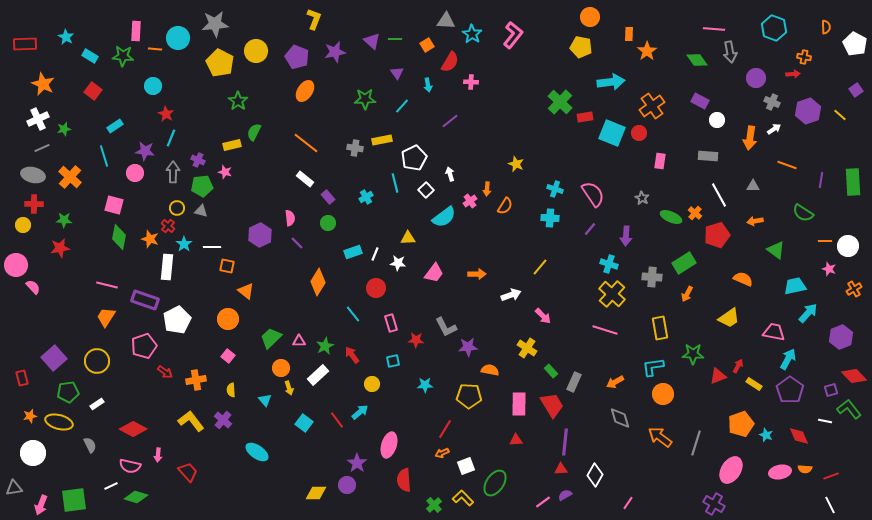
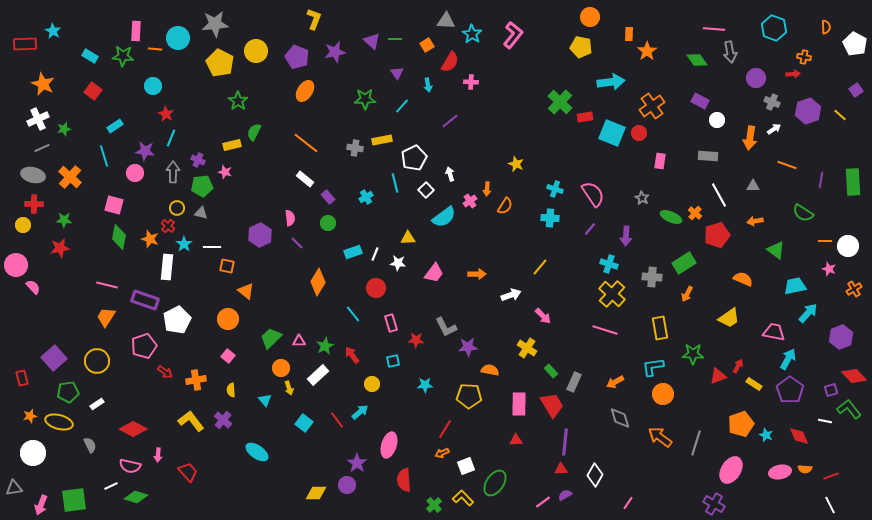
cyan star at (66, 37): moved 13 px left, 6 px up
gray triangle at (201, 211): moved 2 px down
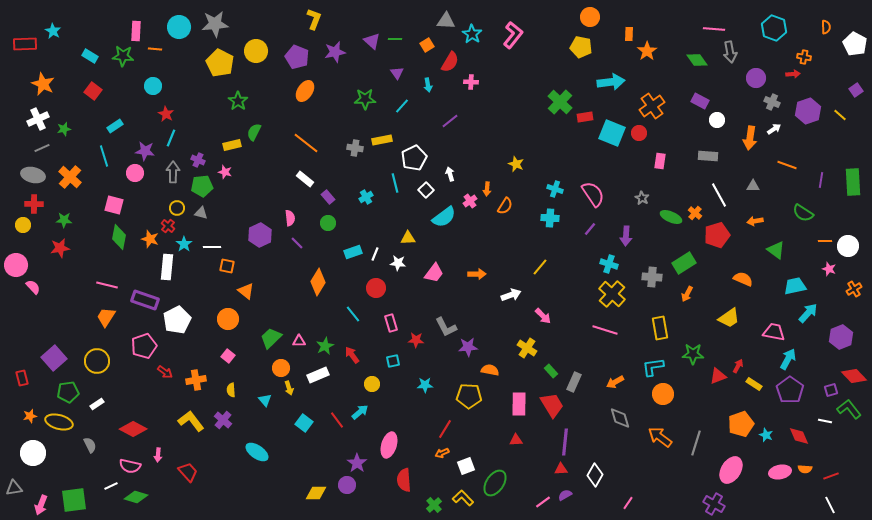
cyan circle at (178, 38): moved 1 px right, 11 px up
white rectangle at (318, 375): rotated 20 degrees clockwise
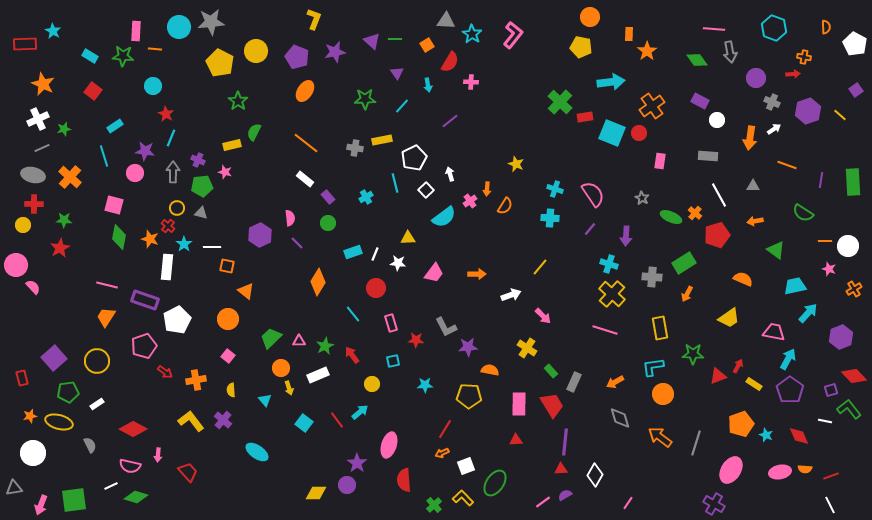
gray star at (215, 24): moved 4 px left, 2 px up
red star at (60, 248): rotated 18 degrees counterclockwise
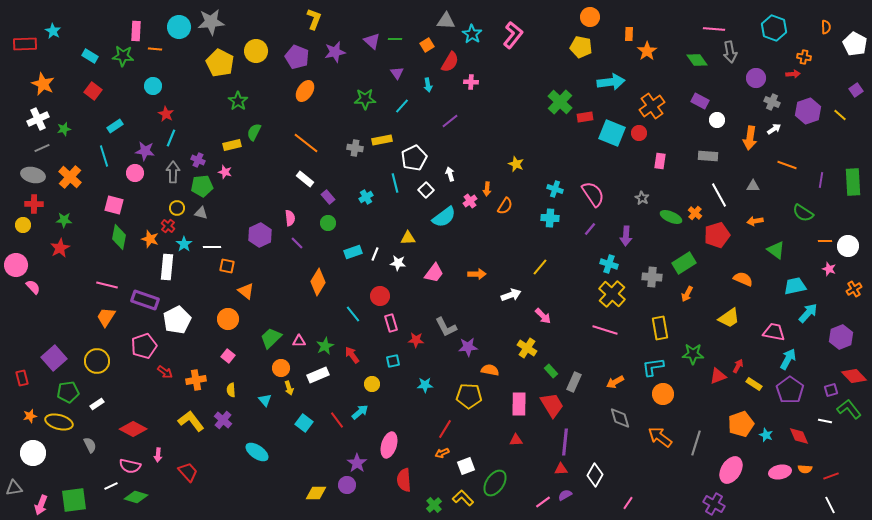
red circle at (376, 288): moved 4 px right, 8 px down
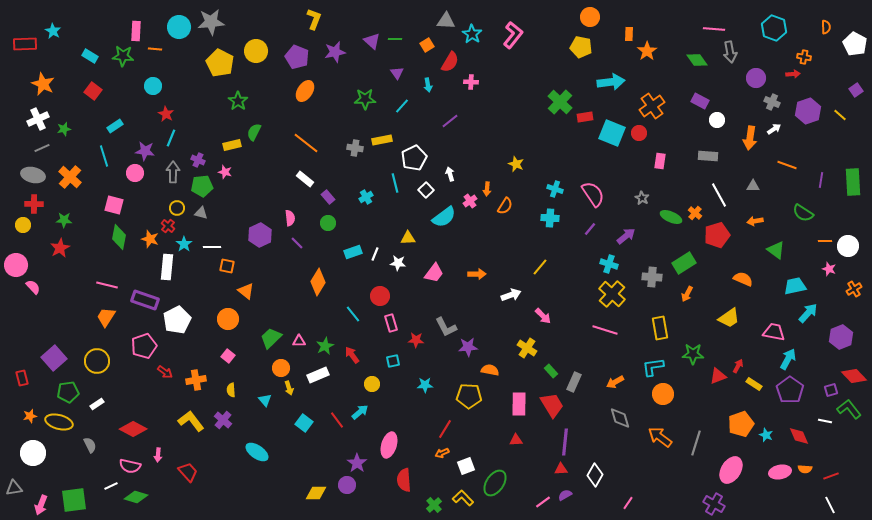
purple arrow at (626, 236): rotated 132 degrees counterclockwise
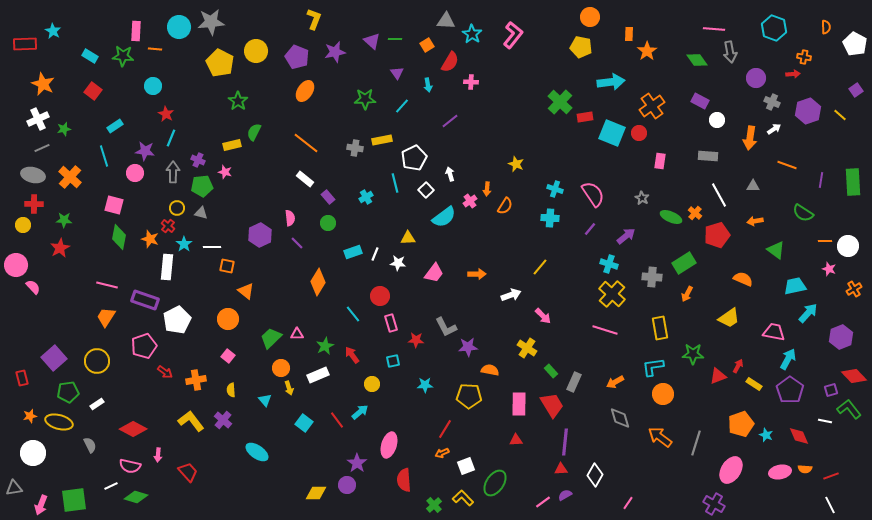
pink triangle at (299, 341): moved 2 px left, 7 px up
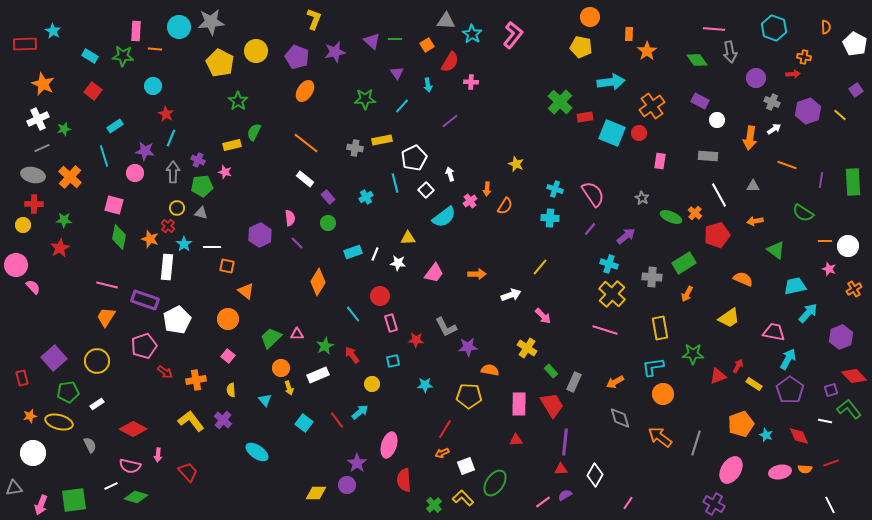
red line at (831, 476): moved 13 px up
